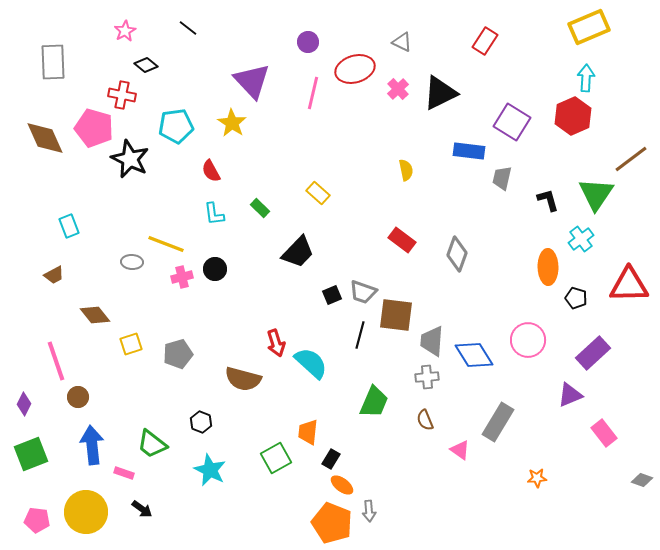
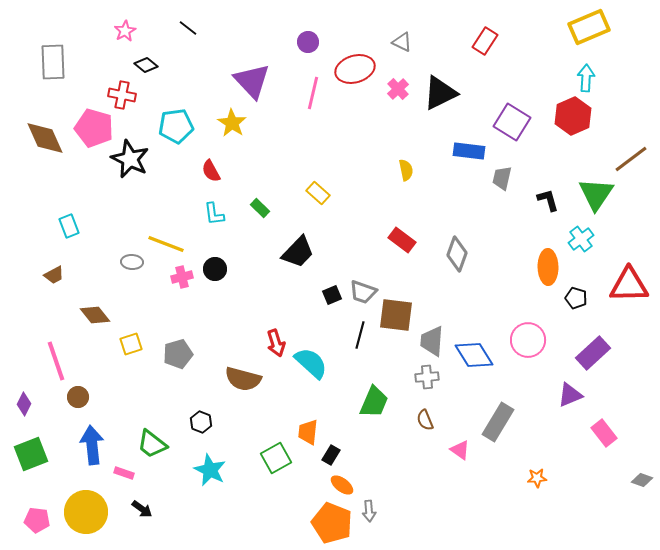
black rectangle at (331, 459): moved 4 px up
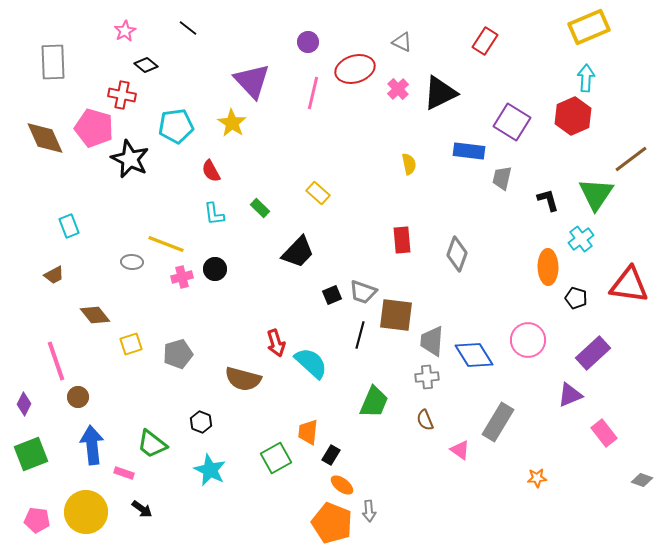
yellow semicircle at (406, 170): moved 3 px right, 6 px up
red rectangle at (402, 240): rotated 48 degrees clockwise
red triangle at (629, 285): rotated 9 degrees clockwise
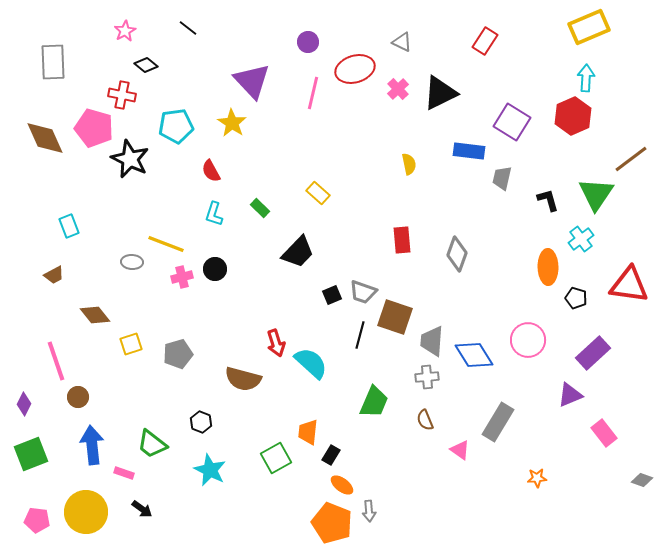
cyan L-shape at (214, 214): rotated 25 degrees clockwise
brown square at (396, 315): moved 1 px left, 2 px down; rotated 12 degrees clockwise
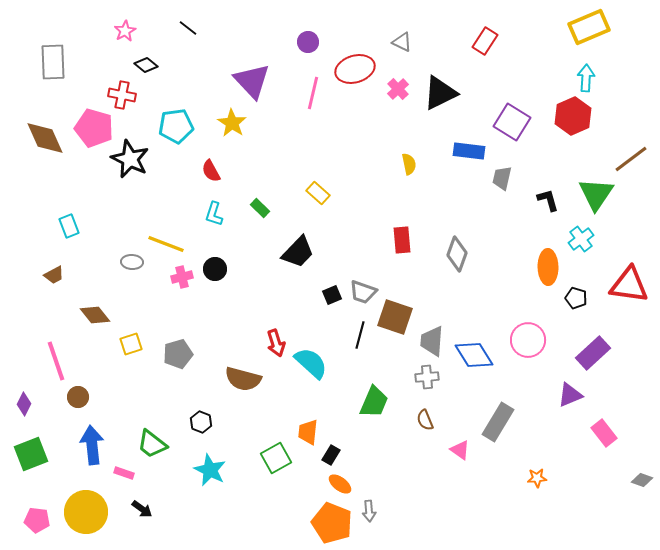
orange ellipse at (342, 485): moved 2 px left, 1 px up
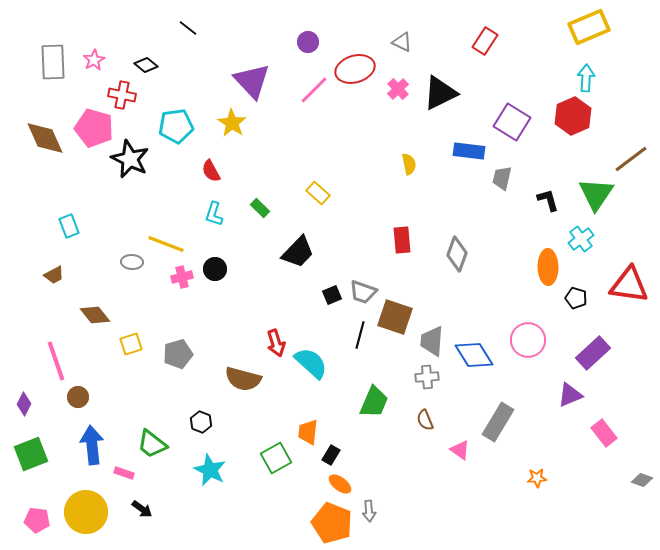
pink star at (125, 31): moved 31 px left, 29 px down
pink line at (313, 93): moved 1 px right, 3 px up; rotated 32 degrees clockwise
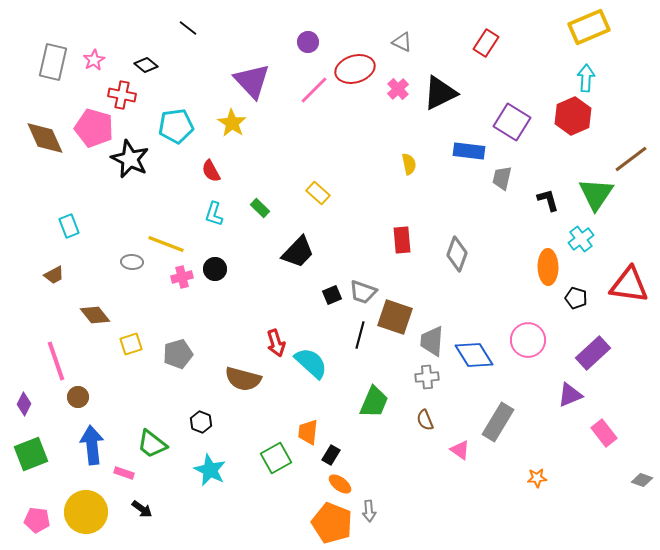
red rectangle at (485, 41): moved 1 px right, 2 px down
gray rectangle at (53, 62): rotated 15 degrees clockwise
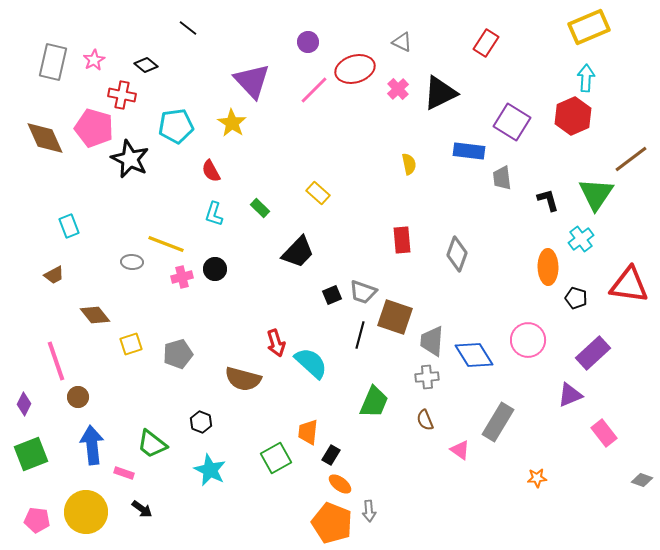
gray trapezoid at (502, 178): rotated 20 degrees counterclockwise
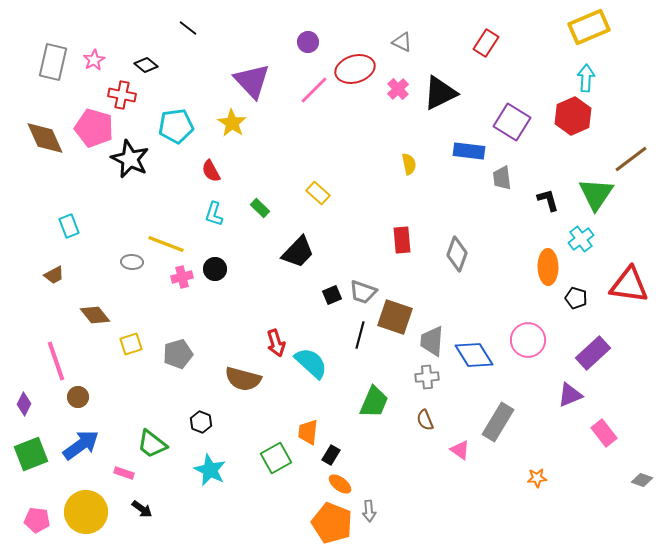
blue arrow at (92, 445): moved 11 px left; rotated 60 degrees clockwise
